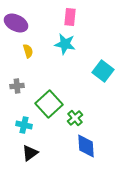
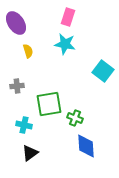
pink rectangle: moved 2 px left; rotated 12 degrees clockwise
purple ellipse: rotated 30 degrees clockwise
green square: rotated 32 degrees clockwise
green cross: rotated 28 degrees counterclockwise
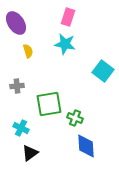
cyan cross: moved 3 px left, 3 px down; rotated 14 degrees clockwise
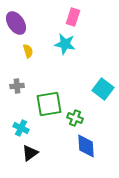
pink rectangle: moved 5 px right
cyan square: moved 18 px down
